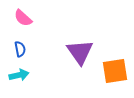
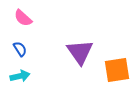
blue semicircle: rotated 21 degrees counterclockwise
orange square: moved 2 px right, 1 px up
cyan arrow: moved 1 px right, 1 px down
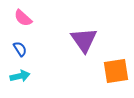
purple triangle: moved 4 px right, 12 px up
orange square: moved 1 px left, 1 px down
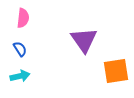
pink semicircle: rotated 126 degrees counterclockwise
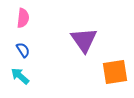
blue semicircle: moved 3 px right, 1 px down
orange square: moved 1 px left, 1 px down
cyan arrow: rotated 126 degrees counterclockwise
